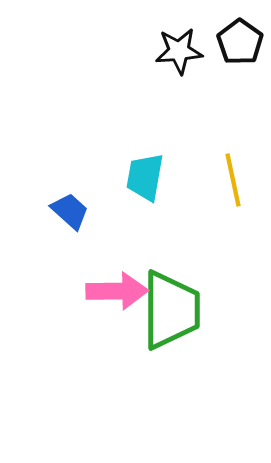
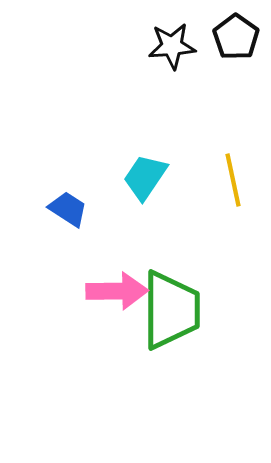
black pentagon: moved 4 px left, 5 px up
black star: moved 7 px left, 5 px up
cyan trapezoid: rotated 24 degrees clockwise
blue trapezoid: moved 2 px left, 2 px up; rotated 9 degrees counterclockwise
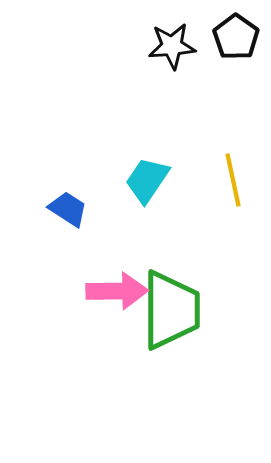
cyan trapezoid: moved 2 px right, 3 px down
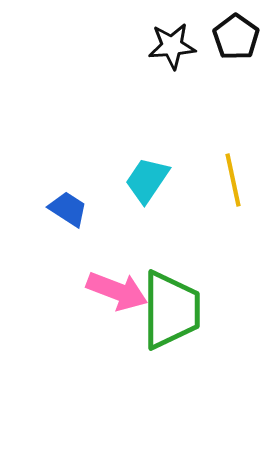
pink arrow: rotated 22 degrees clockwise
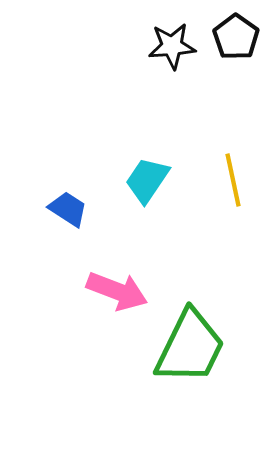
green trapezoid: moved 19 px right, 37 px down; rotated 26 degrees clockwise
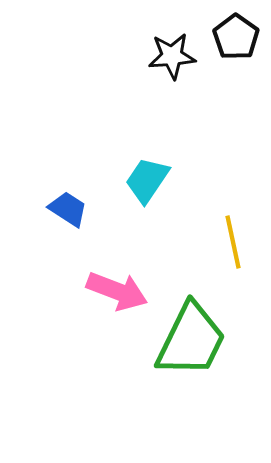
black star: moved 10 px down
yellow line: moved 62 px down
green trapezoid: moved 1 px right, 7 px up
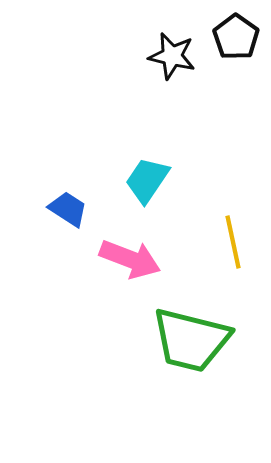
black star: rotated 18 degrees clockwise
pink arrow: moved 13 px right, 32 px up
green trapezoid: rotated 78 degrees clockwise
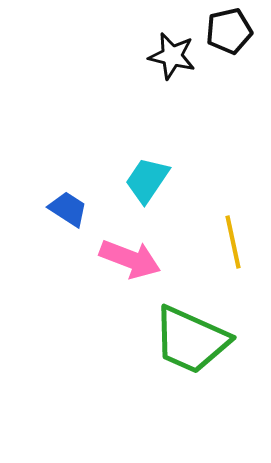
black pentagon: moved 7 px left, 6 px up; rotated 24 degrees clockwise
green trapezoid: rotated 10 degrees clockwise
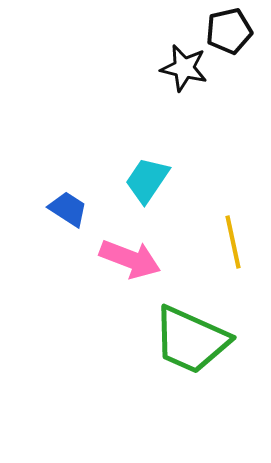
black star: moved 12 px right, 12 px down
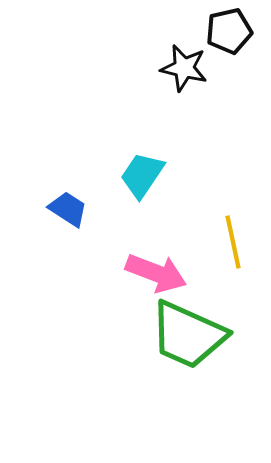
cyan trapezoid: moved 5 px left, 5 px up
pink arrow: moved 26 px right, 14 px down
green trapezoid: moved 3 px left, 5 px up
